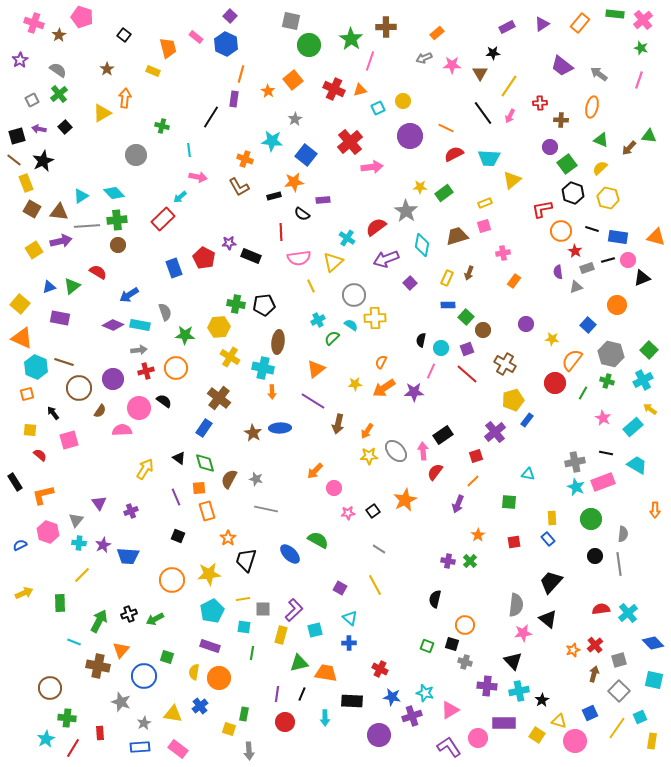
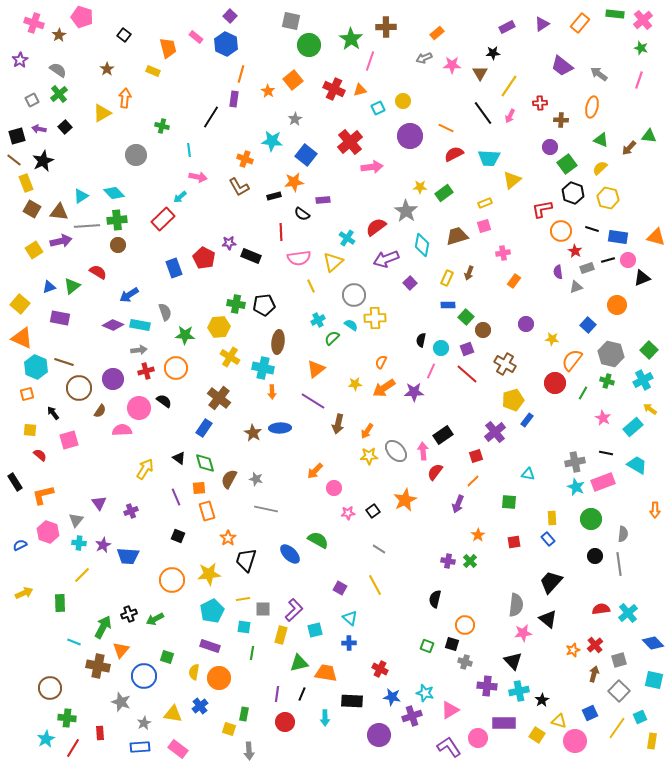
green arrow at (99, 621): moved 4 px right, 6 px down
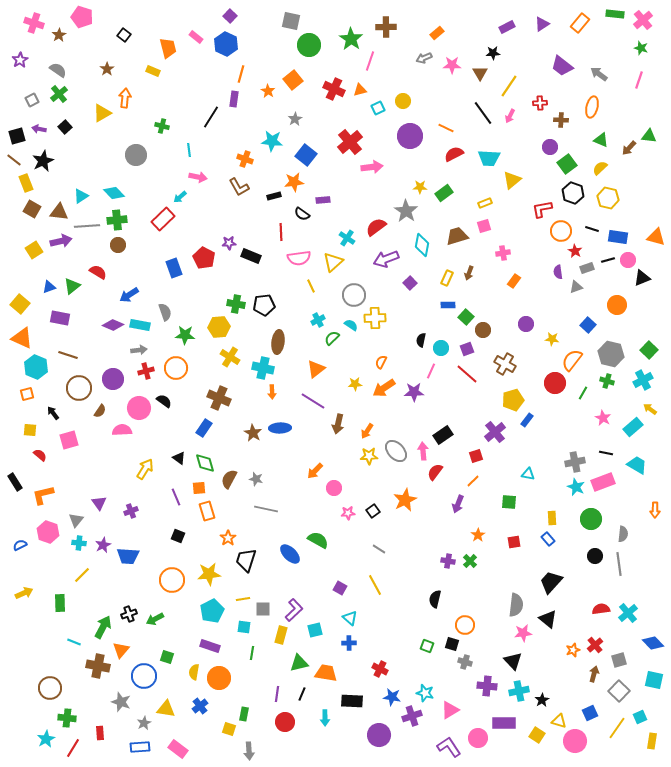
brown line at (64, 362): moved 4 px right, 7 px up
brown cross at (219, 398): rotated 15 degrees counterclockwise
yellow triangle at (173, 714): moved 7 px left, 5 px up
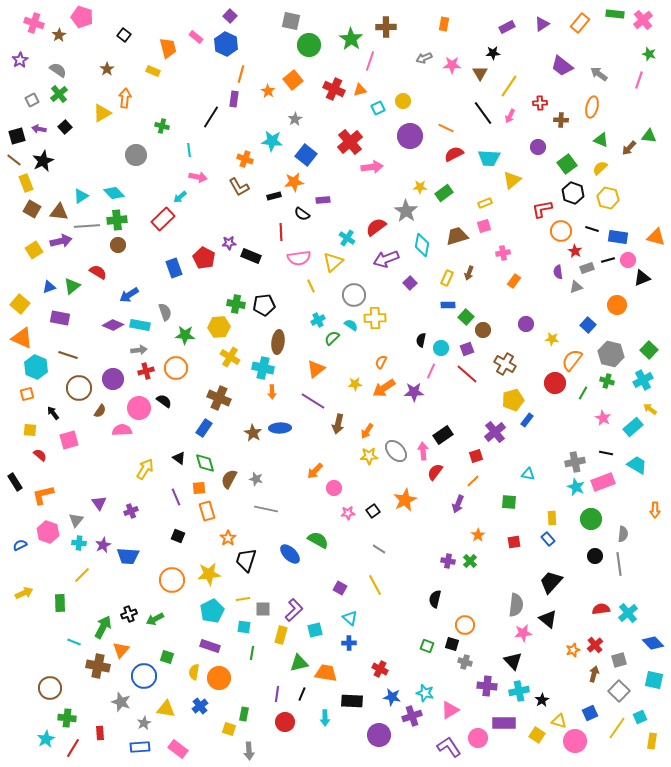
orange rectangle at (437, 33): moved 7 px right, 9 px up; rotated 40 degrees counterclockwise
green star at (641, 48): moved 8 px right, 6 px down
purple circle at (550, 147): moved 12 px left
